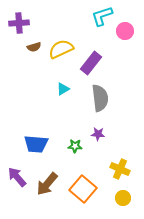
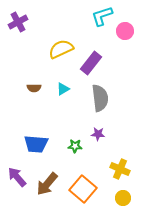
purple cross: moved 1 px left, 1 px up; rotated 24 degrees counterclockwise
brown semicircle: moved 41 px down; rotated 16 degrees clockwise
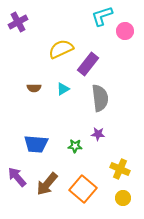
purple rectangle: moved 3 px left, 1 px down
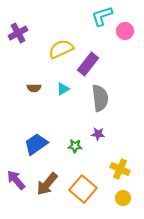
purple cross: moved 11 px down
blue trapezoid: rotated 140 degrees clockwise
purple arrow: moved 1 px left, 3 px down
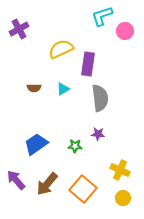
purple cross: moved 1 px right, 4 px up
purple rectangle: rotated 30 degrees counterclockwise
yellow cross: moved 1 px down
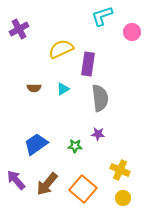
pink circle: moved 7 px right, 1 px down
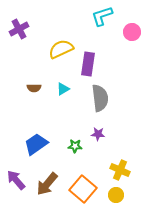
yellow circle: moved 7 px left, 3 px up
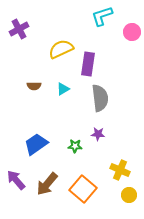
brown semicircle: moved 2 px up
yellow circle: moved 13 px right
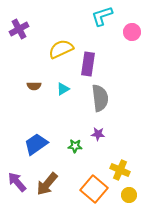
purple arrow: moved 1 px right, 2 px down
orange square: moved 11 px right
